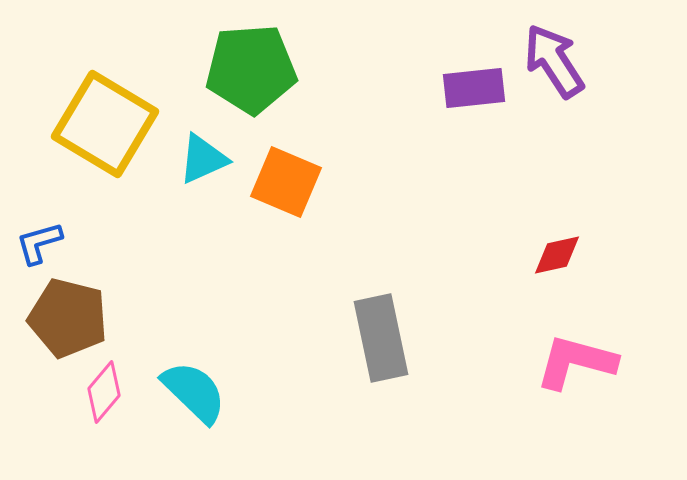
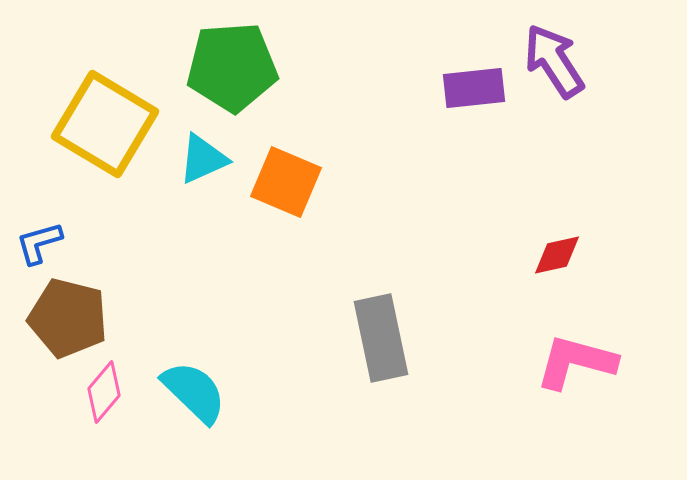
green pentagon: moved 19 px left, 2 px up
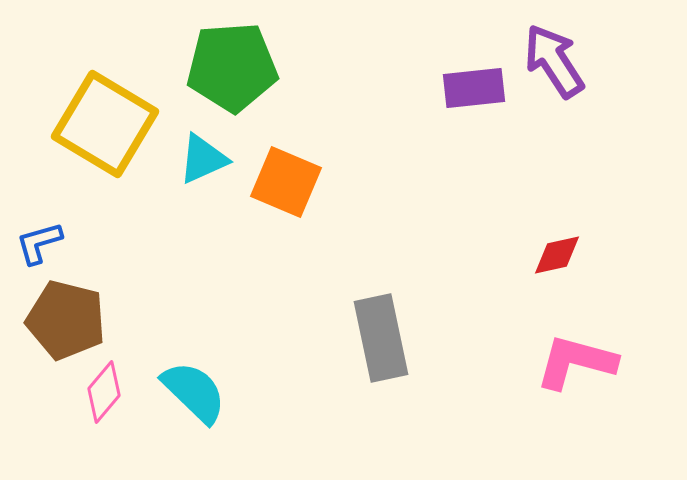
brown pentagon: moved 2 px left, 2 px down
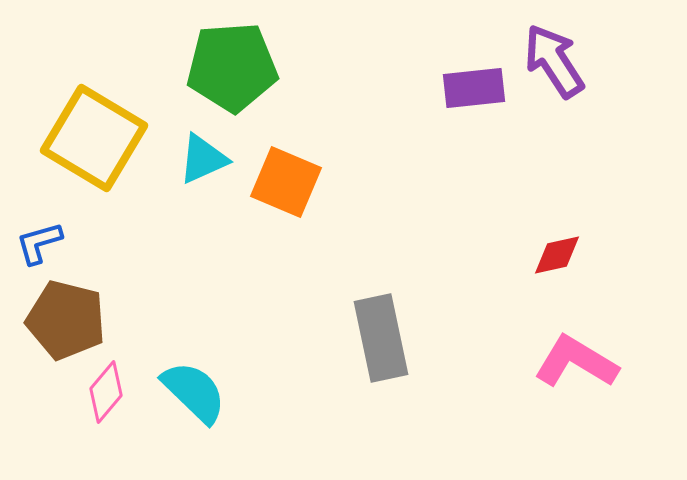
yellow square: moved 11 px left, 14 px down
pink L-shape: rotated 16 degrees clockwise
pink diamond: moved 2 px right
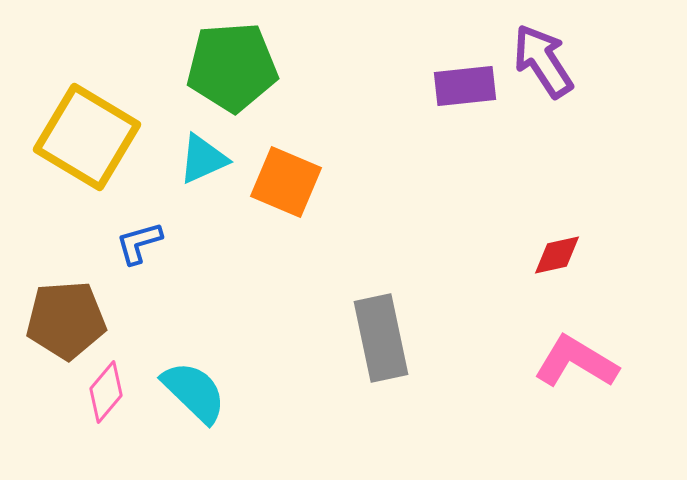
purple arrow: moved 11 px left
purple rectangle: moved 9 px left, 2 px up
yellow square: moved 7 px left, 1 px up
blue L-shape: moved 100 px right
brown pentagon: rotated 18 degrees counterclockwise
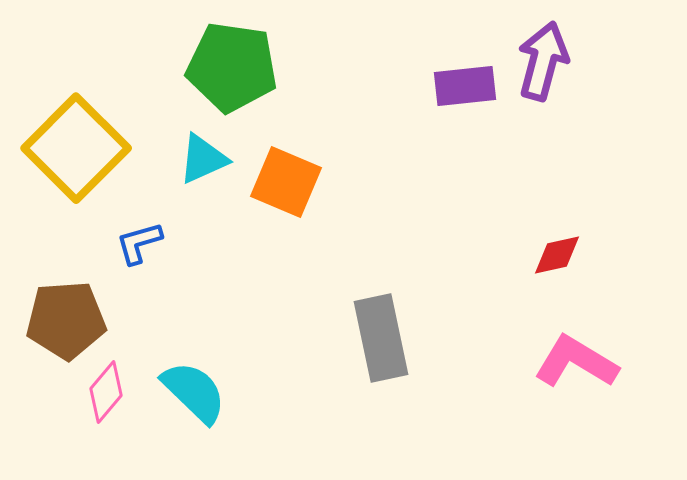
purple arrow: rotated 48 degrees clockwise
green pentagon: rotated 12 degrees clockwise
yellow square: moved 11 px left, 11 px down; rotated 14 degrees clockwise
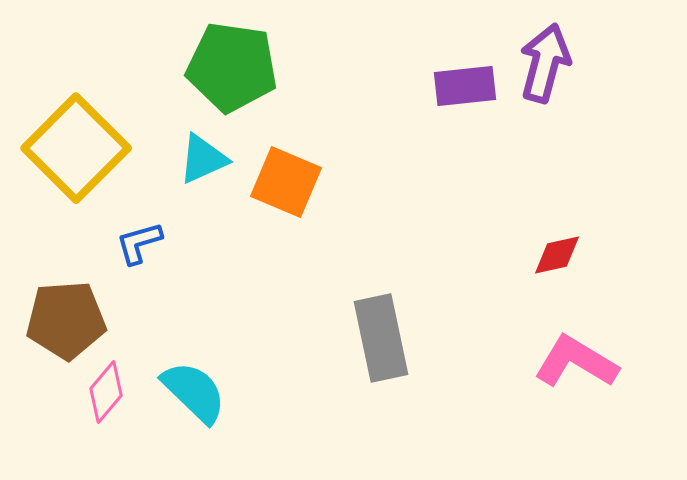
purple arrow: moved 2 px right, 2 px down
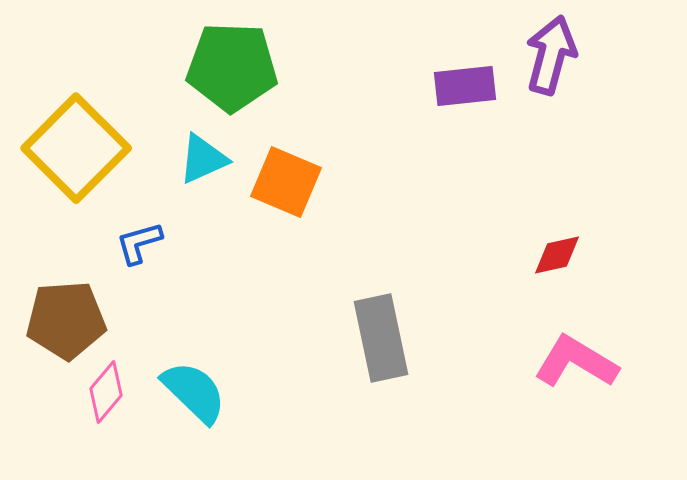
purple arrow: moved 6 px right, 8 px up
green pentagon: rotated 6 degrees counterclockwise
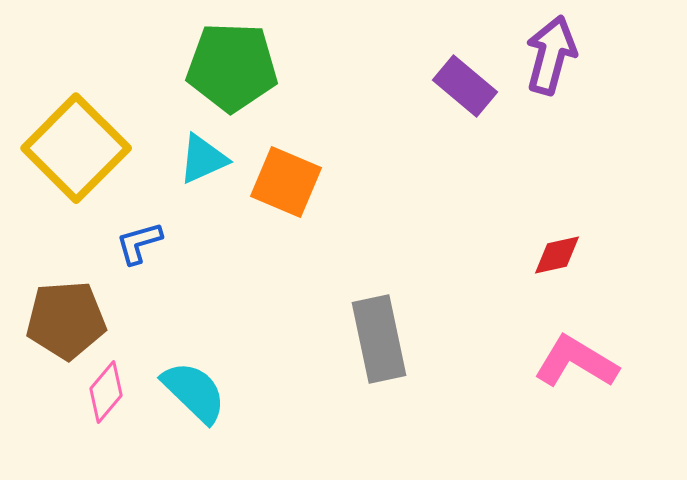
purple rectangle: rotated 46 degrees clockwise
gray rectangle: moved 2 px left, 1 px down
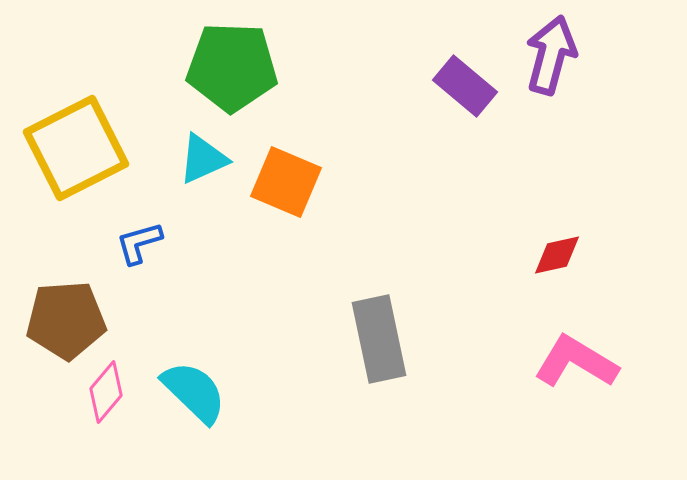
yellow square: rotated 18 degrees clockwise
